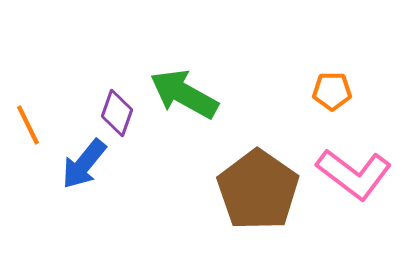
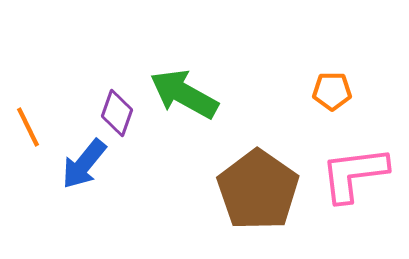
orange line: moved 2 px down
pink L-shape: rotated 136 degrees clockwise
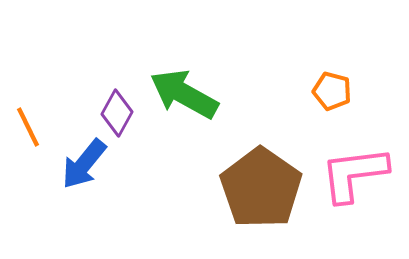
orange pentagon: rotated 15 degrees clockwise
purple diamond: rotated 9 degrees clockwise
brown pentagon: moved 3 px right, 2 px up
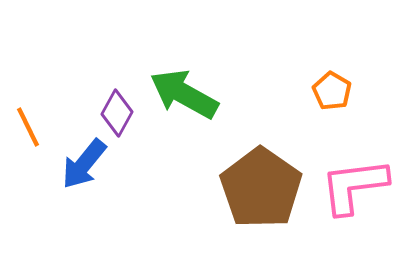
orange pentagon: rotated 15 degrees clockwise
pink L-shape: moved 12 px down
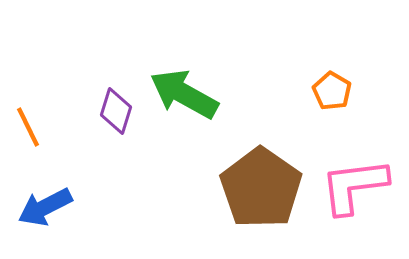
purple diamond: moved 1 px left, 2 px up; rotated 12 degrees counterclockwise
blue arrow: moved 39 px left, 43 px down; rotated 24 degrees clockwise
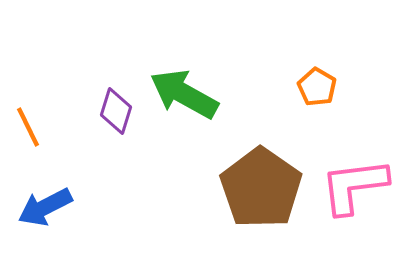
orange pentagon: moved 15 px left, 4 px up
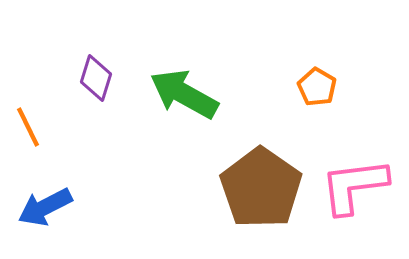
purple diamond: moved 20 px left, 33 px up
